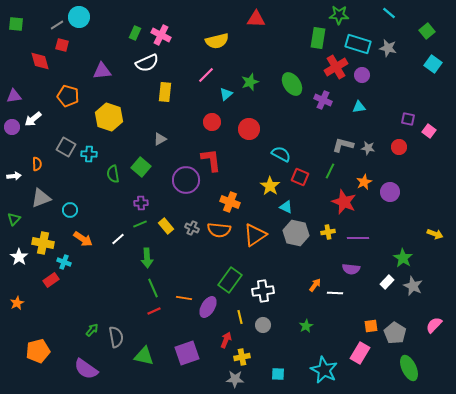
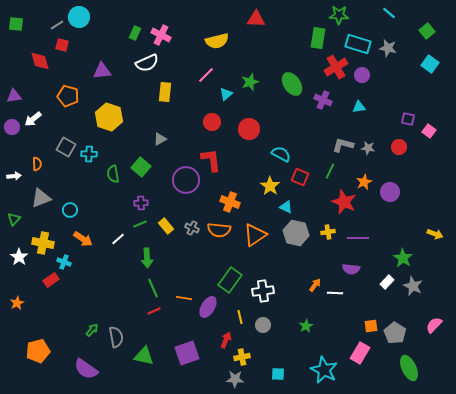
cyan square at (433, 64): moved 3 px left
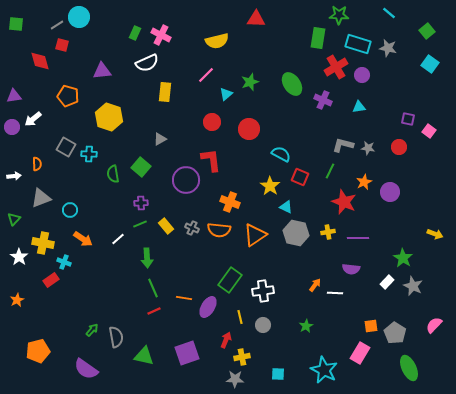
orange star at (17, 303): moved 3 px up
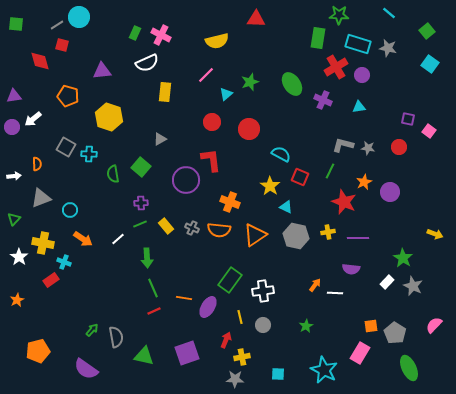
gray hexagon at (296, 233): moved 3 px down
